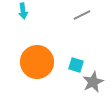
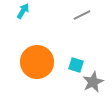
cyan arrow: rotated 140 degrees counterclockwise
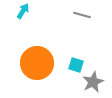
gray line: rotated 42 degrees clockwise
orange circle: moved 1 px down
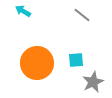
cyan arrow: rotated 91 degrees counterclockwise
gray line: rotated 24 degrees clockwise
cyan square: moved 5 px up; rotated 21 degrees counterclockwise
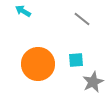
gray line: moved 4 px down
orange circle: moved 1 px right, 1 px down
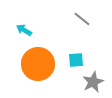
cyan arrow: moved 1 px right, 19 px down
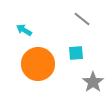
cyan square: moved 7 px up
gray star: rotated 10 degrees counterclockwise
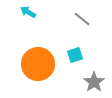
cyan arrow: moved 4 px right, 18 px up
cyan square: moved 1 px left, 2 px down; rotated 14 degrees counterclockwise
gray star: moved 1 px right
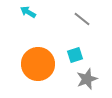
gray star: moved 7 px left, 3 px up; rotated 15 degrees clockwise
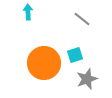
cyan arrow: rotated 56 degrees clockwise
orange circle: moved 6 px right, 1 px up
